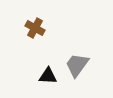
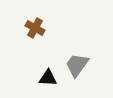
black triangle: moved 2 px down
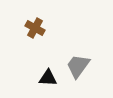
gray trapezoid: moved 1 px right, 1 px down
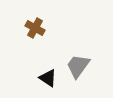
black triangle: rotated 30 degrees clockwise
